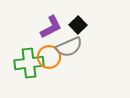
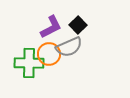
orange circle: moved 3 px up
green cross: rotated 8 degrees clockwise
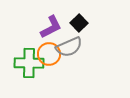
black square: moved 1 px right, 2 px up
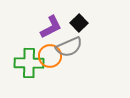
orange circle: moved 1 px right, 2 px down
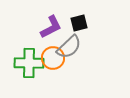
black square: rotated 30 degrees clockwise
gray semicircle: rotated 20 degrees counterclockwise
orange circle: moved 3 px right, 2 px down
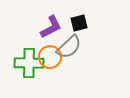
orange circle: moved 3 px left, 1 px up
